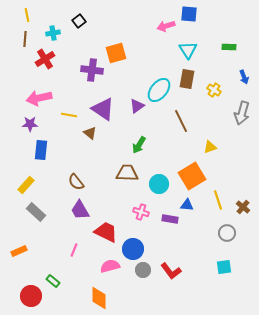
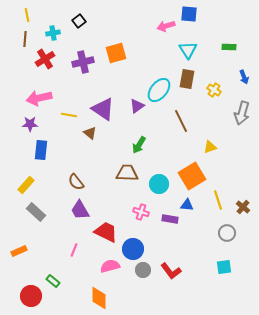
purple cross at (92, 70): moved 9 px left, 8 px up; rotated 20 degrees counterclockwise
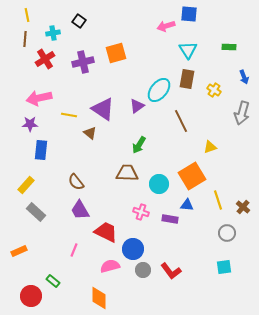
black square at (79, 21): rotated 16 degrees counterclockwise
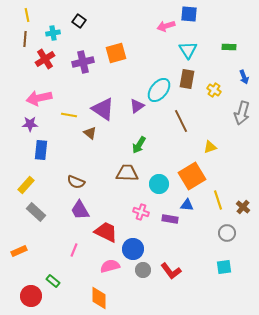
brown semicircle at (76, 182): rotated 30 degrees counterclockwise
